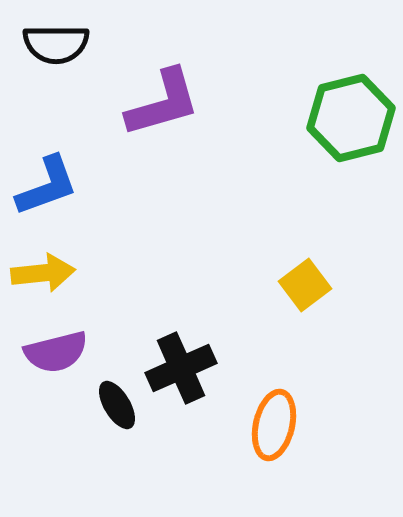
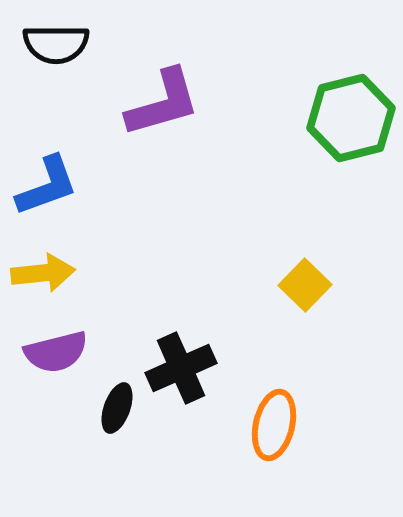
yellow square: rotated 9 degrees counterclockwise
black ellipse: moved 3 px down; rotated 51 degrees clockwise
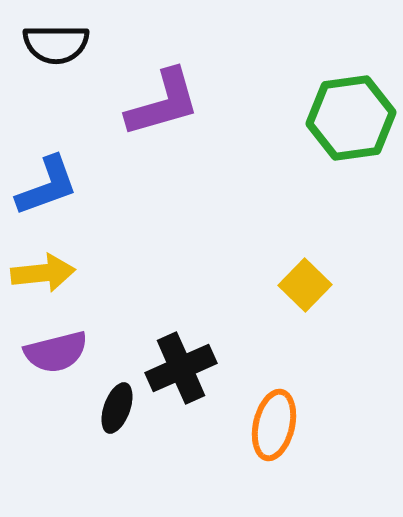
green hexagon: rotated 6 degrees clockwise
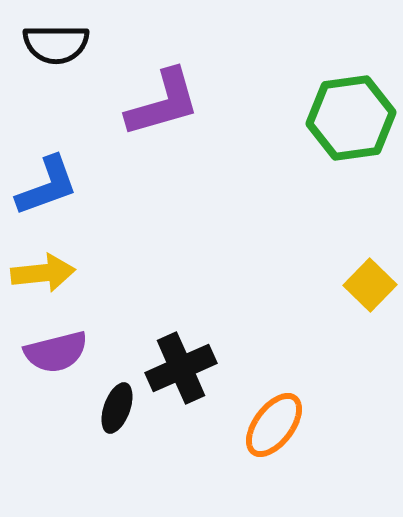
yellow square: moved 65 px right
orange ellipse: rotated 24 degrees clockwise
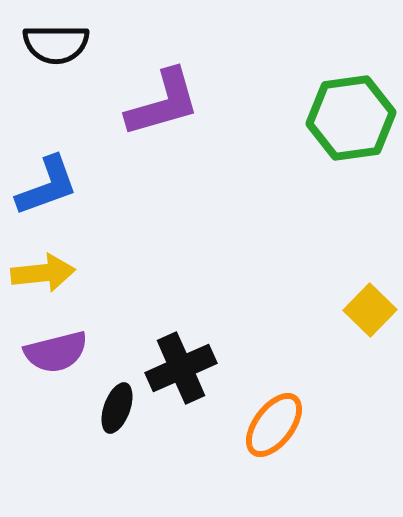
yellow square: moved 25 px down
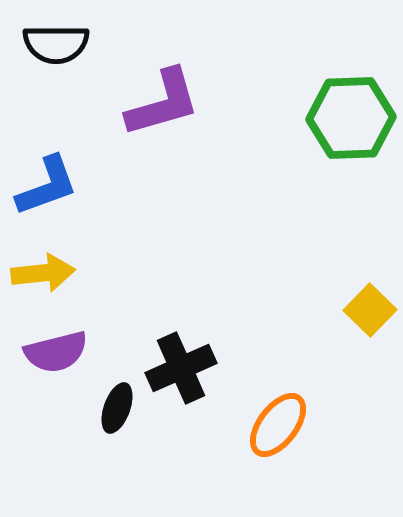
green hexagon: rotated 6 degrees clockwise
orange ellipse: moved 4 px right
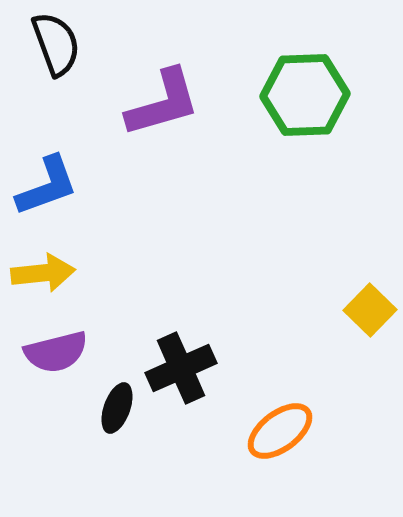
black semicircle: rotated 110 degrees counterclockwise
green hexagon: moved 46 px left, 23 px up
orange ellipse: moved 2 px right, 6 px down; rotated 16 degrees clockwise
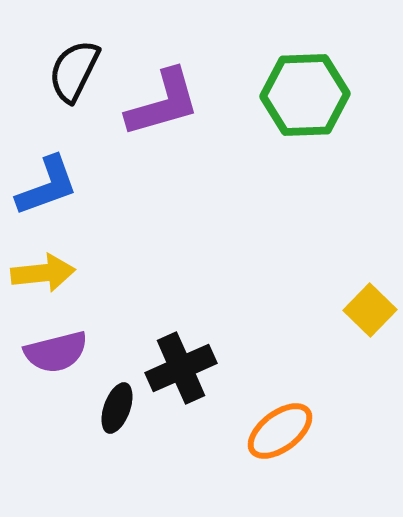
black semicircle: moved 18 px right, 27 px down; rotated 134 degrees counterclockwise
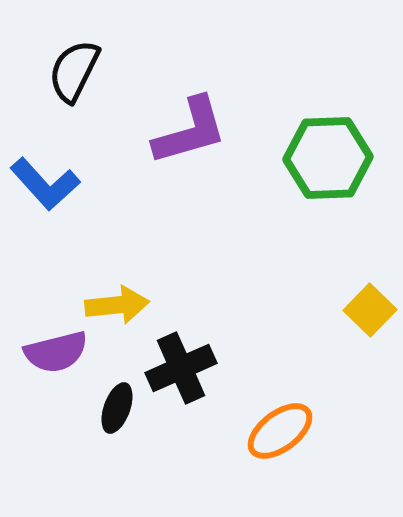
green hexagon: moved 23 px right, 63 px down
purple L-shape: moved 27 px right, 28 px down
blue L-shape: moved 2 px left, 2 px up; rotated 68 degrees clockwise
yellow arrow: moved 74 px right, 32 px down
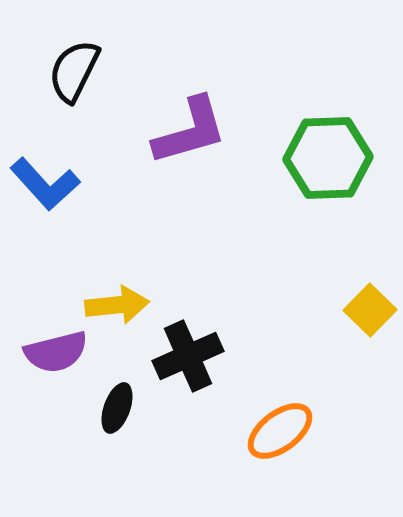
black cross: moved 7 px right, 12 px up
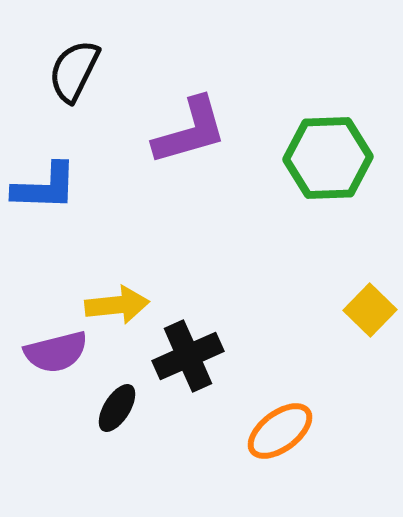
blue L-shape: moved 3 px down; rotated 46 degrees counterclockwise
black ellipse: rotated 12 degrees clockwise
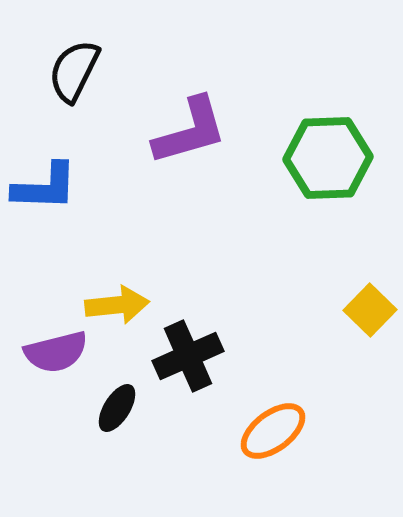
orange ellipse: moved 7 px left
